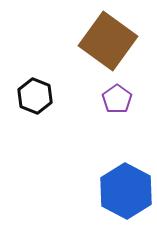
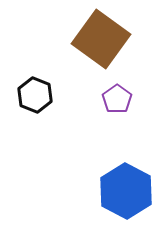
brown square: moved 7 px left, 2 px up
black hexagon: moved 1 px up
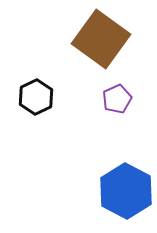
black hexagon: moved 1 px right, 2 px down; rotated 12 degrees clockwise
purple pentagon: rotated 12 degrees clockwise
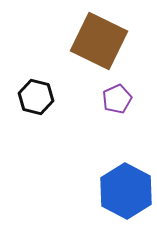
brown square: moved 2 px left, 2 px down; rotated 10 degrees counterclockwise
black hexagon: rotated 20 degrees counterclockwise
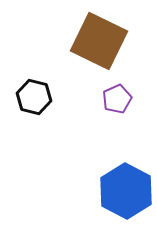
black hexagon: moved 2 px left
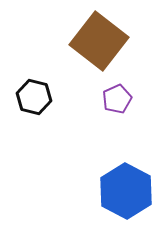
brown square: rotated 12 degrees clockwise
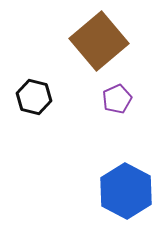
brown square: rotated 12 degrees clockwise
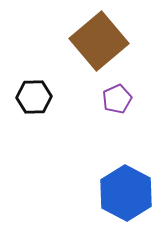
black hexagon: rotated 16 degrees counterclockwise
blue hexagon: moved 2 px down
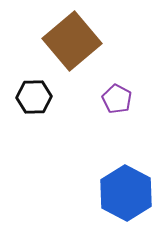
brown square: moved 27 px left
purple pentagon: rotated 20 degrees counterclockwise
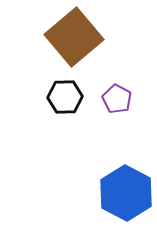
brown square: moved 2 px right, 4 px up
black hexagon: moved 31 px right
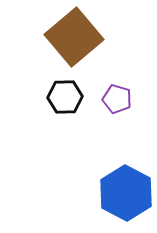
purple pentagon: rotated 12 degrees counterclockwise
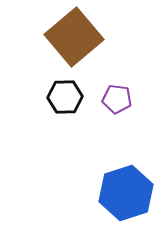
purple pentagon: rotated 8 degrees counterclockwise
blue hexagon: rotated 14 degrees clockwise
